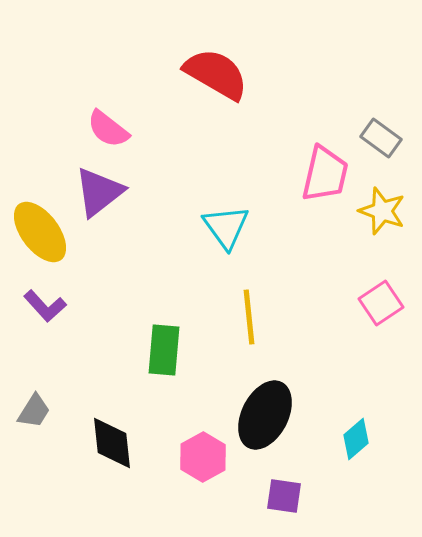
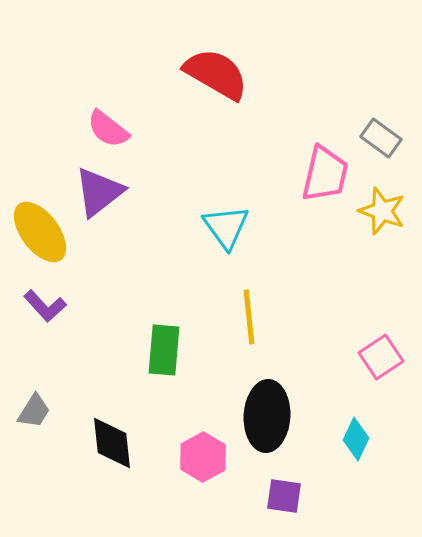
pink square: moved 54 px down
black ellipse: moved 2 px right, 1 px down; rotated 24 degrees counterclockwise
cyan diamond: rotated 24 degrees counterclockwise
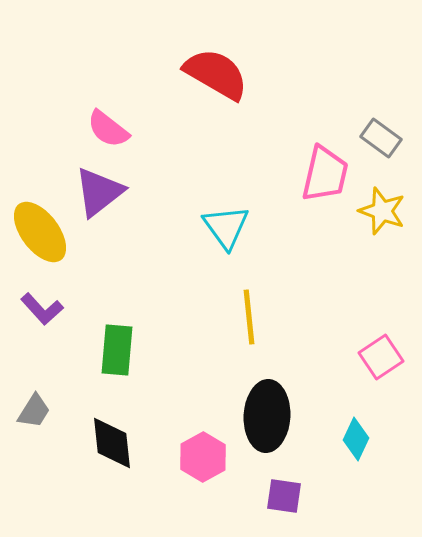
purple L-shape: moved 3 px left, 3 px down
green rectangle: moved 47 px left
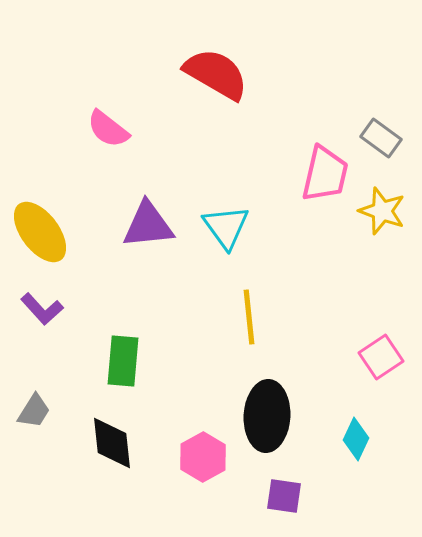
purple triangle: moved 49 px right, 33 px down; rotated 32 degrees clockwise
green rectangle: moved 6 px right, 11 px down
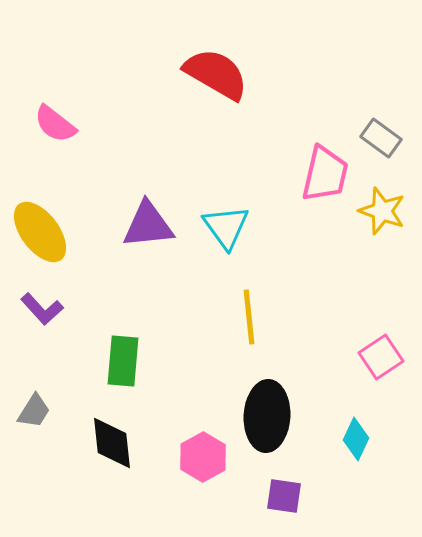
pink semicircle: moved 53 px left, 5 px up
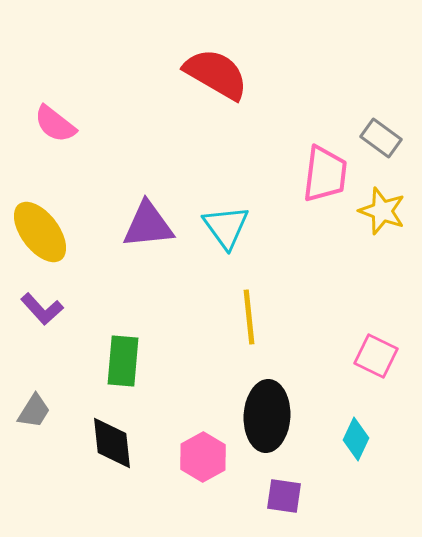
pink trapezoid: rotated 6 degrees counterclockwise
pink square: moved 5 px left, 1 px up; rotated 30 degrees counterclockwise
